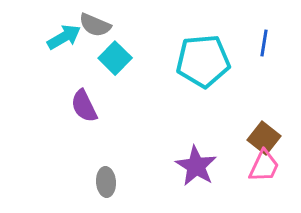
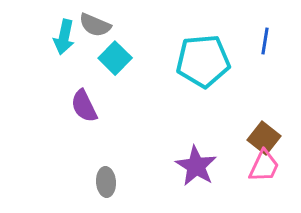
cyan arrow: rotated 132 degrees clockwise
blue line: moved 1 px right, 2 px up
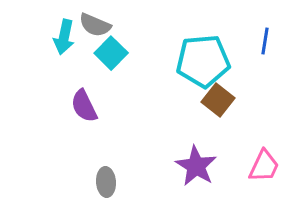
cyan square: moved 4 px left, 5 px up
brown square: moved 46 px left, 38 px up
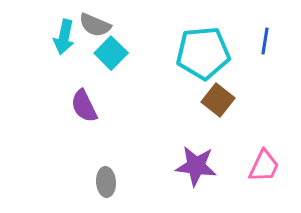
cyan pentagon: moved 8 px up
purple star: rotated 24 degrees counterclockwise
